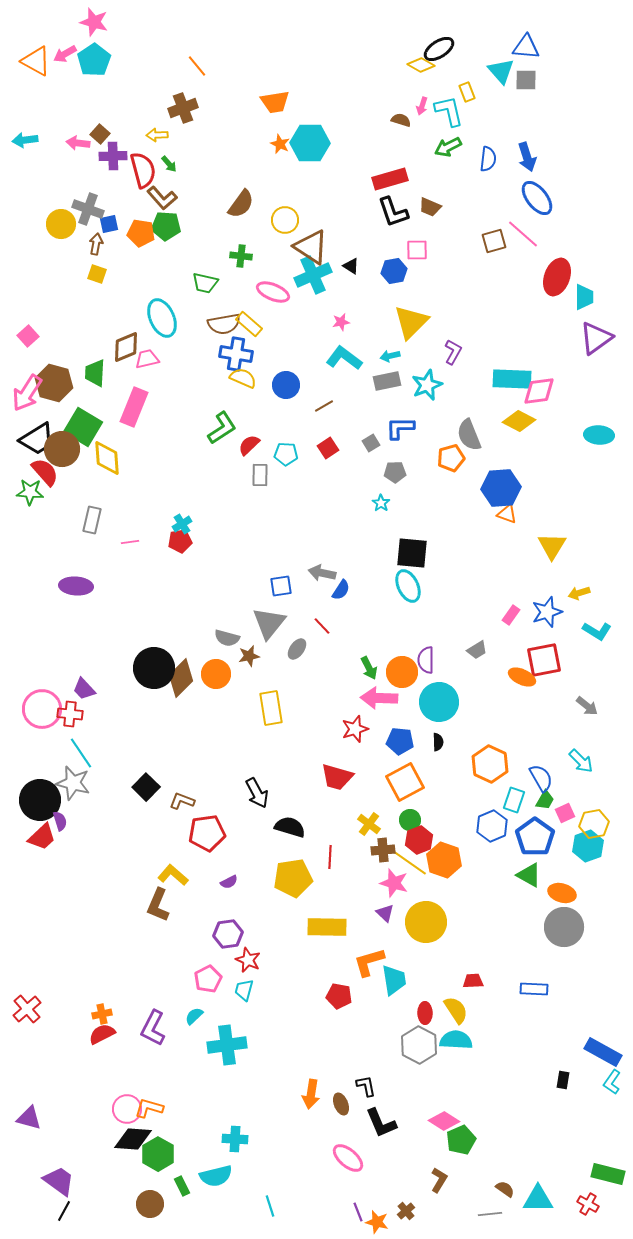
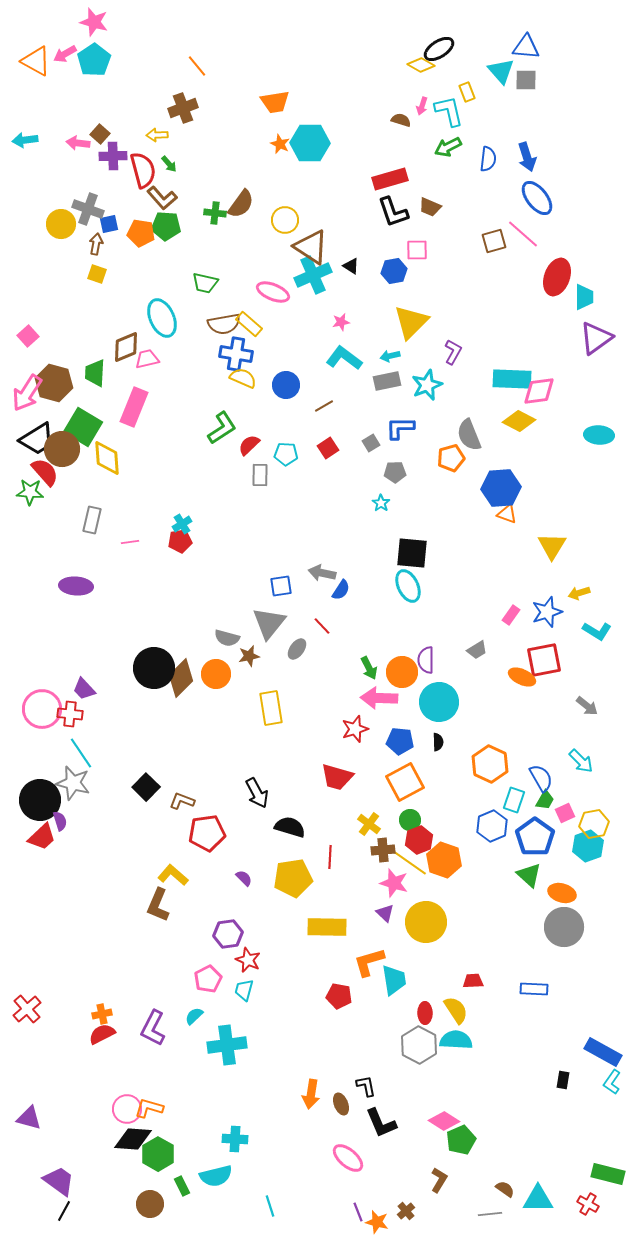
green cross at (241, 256): moved 26 px left, 43 px up
green triangle at (529, 875): rotated 12 degrees clockwise
purple semicircle at (229, 882): moved 15 px right, 4 px up; rotated 108 degrees counterclockwise
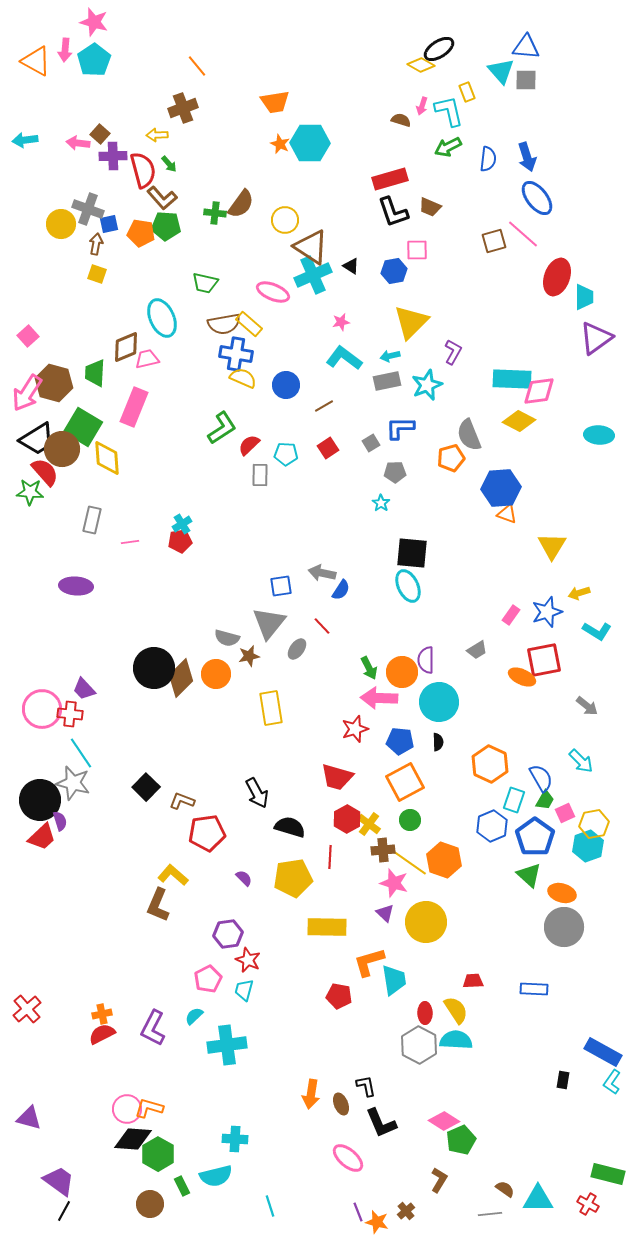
pink arrow at (65, 54): moved 4 px up; rotated 55 degrees counterclockwise
red hexagon at (419, 840): moved 72 px left, 21 px up; rotated 8 degrees counterclockwise
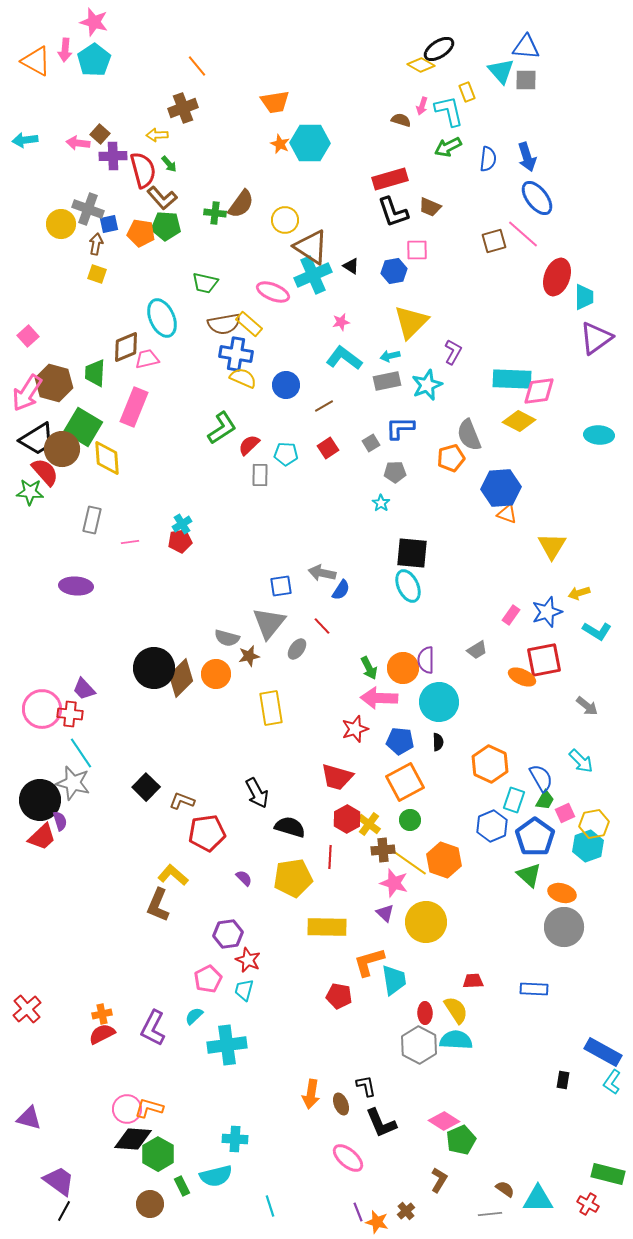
orange circle at (402, 672): moved 1 px right, 4 px up
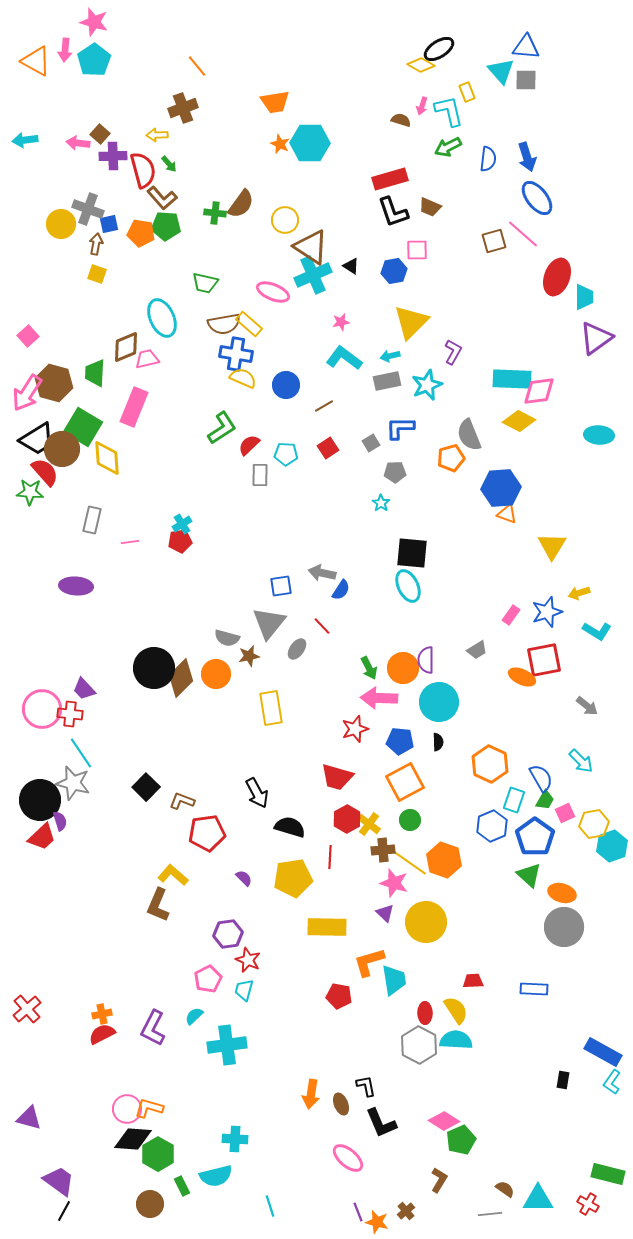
cyan hexagon at (588, 846): moved 24 px right
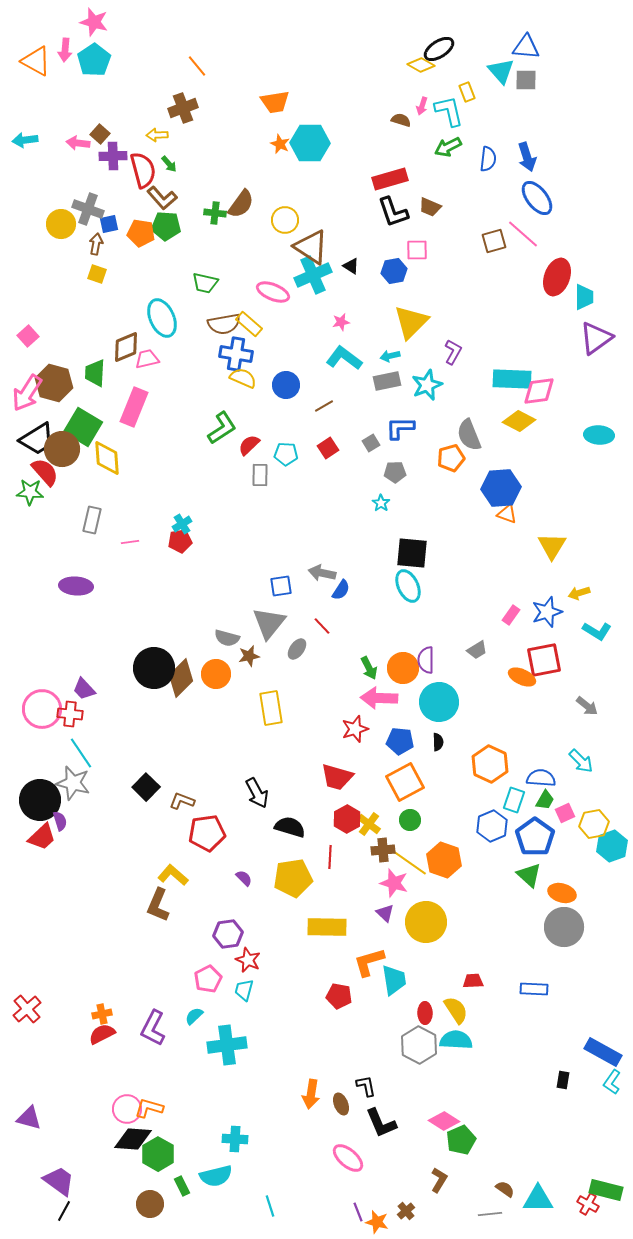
blue semicircle at (541, 778): rotated 56 degrees counterclockwise
green rectangle at (608, 1174): moved 2 px left, 16 px down
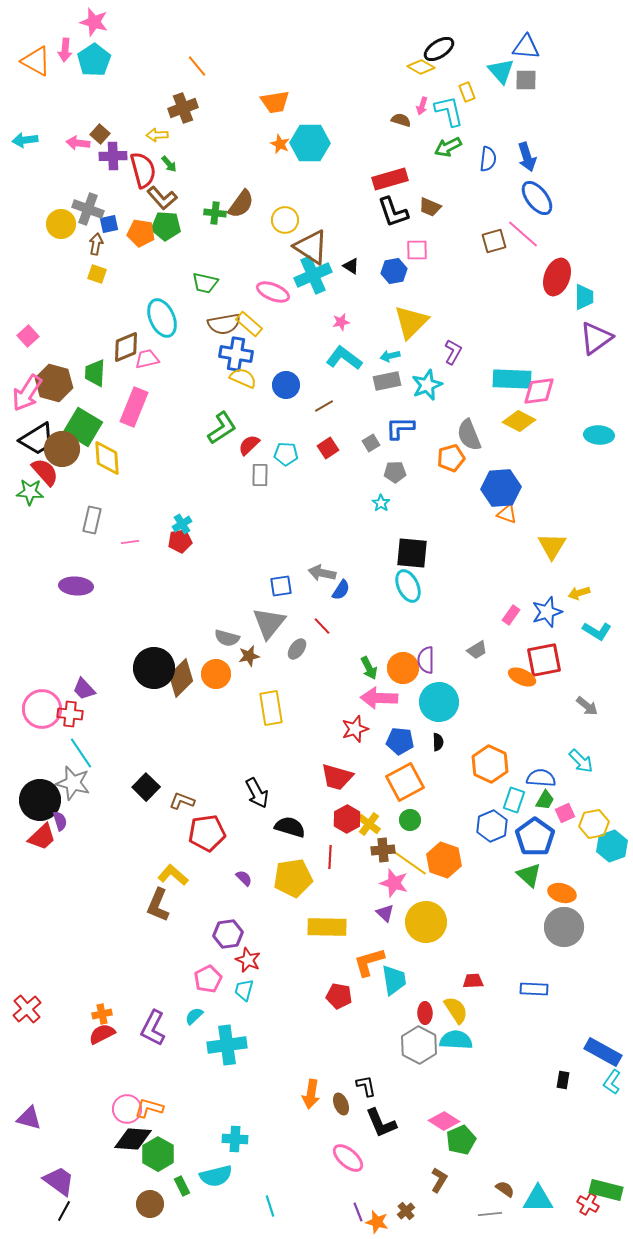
yellow diamond at (421, 65): moved 2 px down
